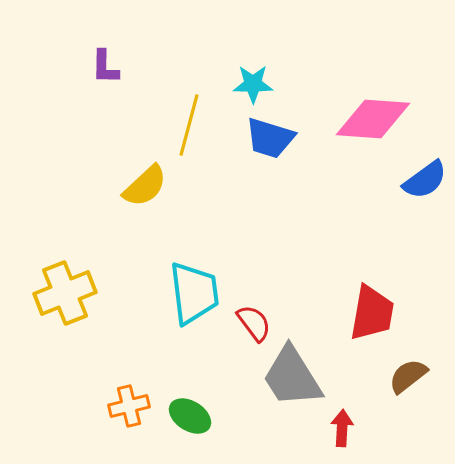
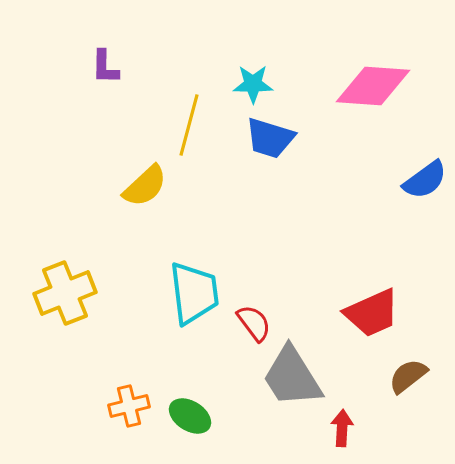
pink diamond: moved 33 px up
red trapezoid: rotated 56 degrees clockwise
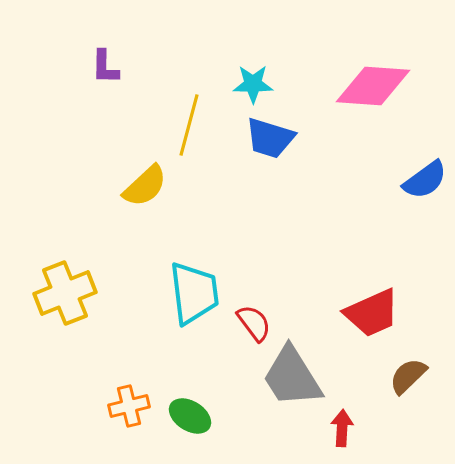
brown semicircle: rotated 6 degrees counterclockwise
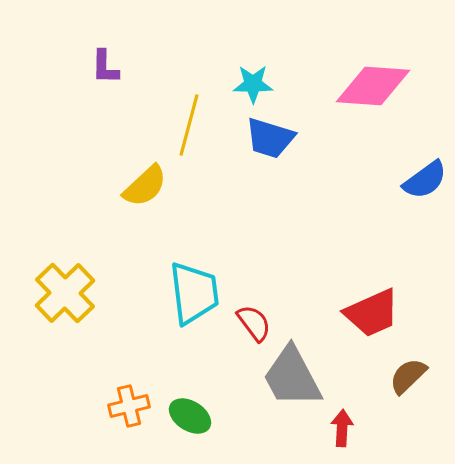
yellow cross: rotated 22 degrees counterclockwise
gray trapezoid: rotated 4 degrees clockwise
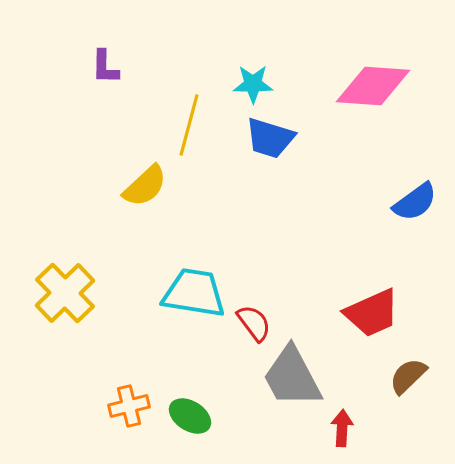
blue semicircle: moved 10 px left, 22 px down
cyan trapezoid: rotated 74 degrees counterclockwise
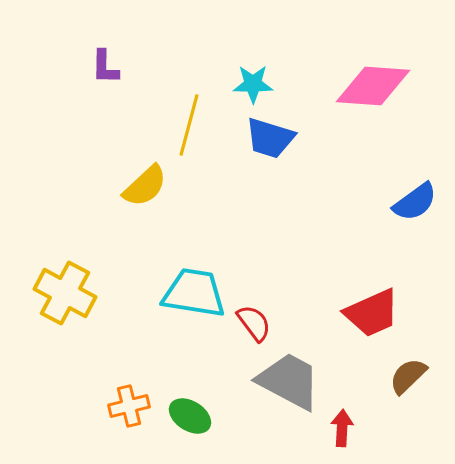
yellow cross: rotated 18 degrees counterclockwise
gray trapezoid: moved 3 px left, 4 px down; rotated 146 degrees clockwise
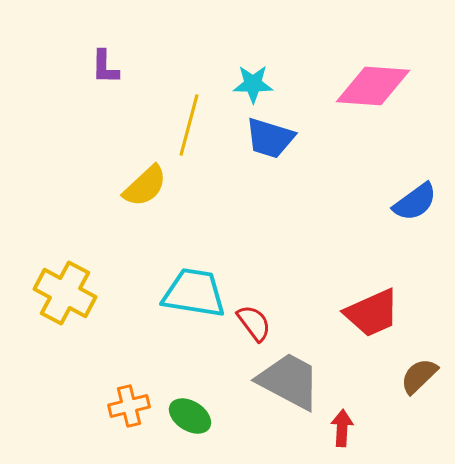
brown semicircle: moved 11 px right
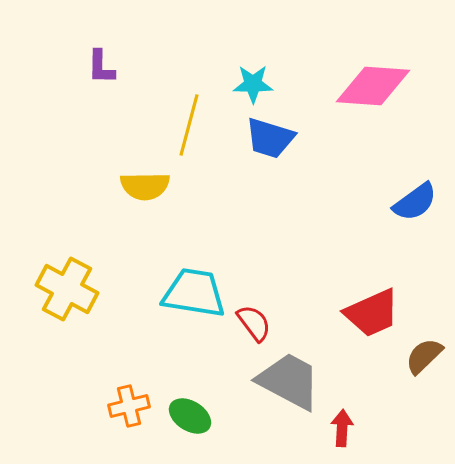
purple L-shape: moved 4 px left
yellow semicircle: rotated 42 degrees clockwise
yellow cross: moved 2 px right, 4 px up
brown semicircle: moved 5 px right, 20 px up
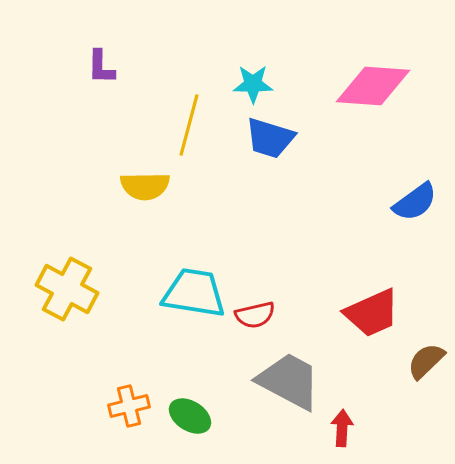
red semicircle: moved 1 px right, 8 px up; rotated 114 degrees clockwise
brown semicircle: moved 2 px right, 5 px down
